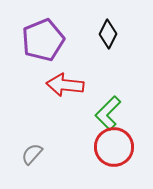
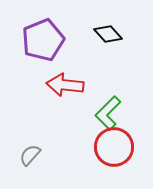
black diamond: rotated 68 degrees counterclockwise
gray semicircle: moved 2 px left, 1 px down
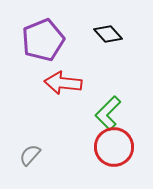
red arrow: moved 2 px left, 2 px up
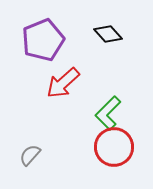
red arrow: rotated 48 degrees counterclockwise
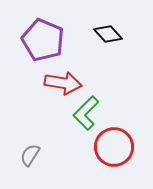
purple pentagon: rotated 27 degrees counterclockwise
red arrow: rotated 129 degrees counterclockwise
green L-shape: moved 22 px left
gray semicircle: rotated 10 degrees counterclockwise
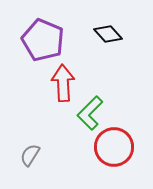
red arrow: rotated 102 degrees counterclockwise
green L-shape: moved 4 px right
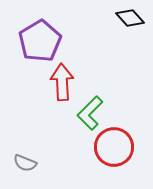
black diamond: moved 22 px right, 16 px up
purple pentagon: moved 3 px left, 1 px down; rotated 18 degrees clockwise
red arrow: moved 1 px left, 1 px up
gray semicircle: moved 5 px left, 8 px down; rotated 100 degrees counterclockwise
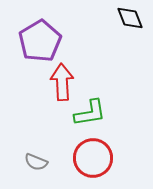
black diamond: rotated 20 degrees clockwise
green L-shape: rotated 144 degrees counterclockwise
red circle: moved 21 px left, 11 px down
gray semicircle: moved 11 px right, 1 px up
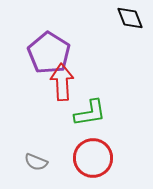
purple pentagon: moved 9 px right, 12 px down; rotated 9 degrees counterclockwise
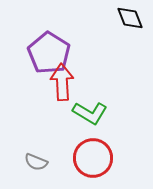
green L-shape: rotated 40 degrees clockwise
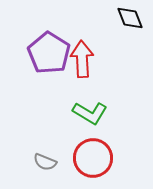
red arrow: moved 20 px right, 23 px up
gray semicircle: moved 9 px right
